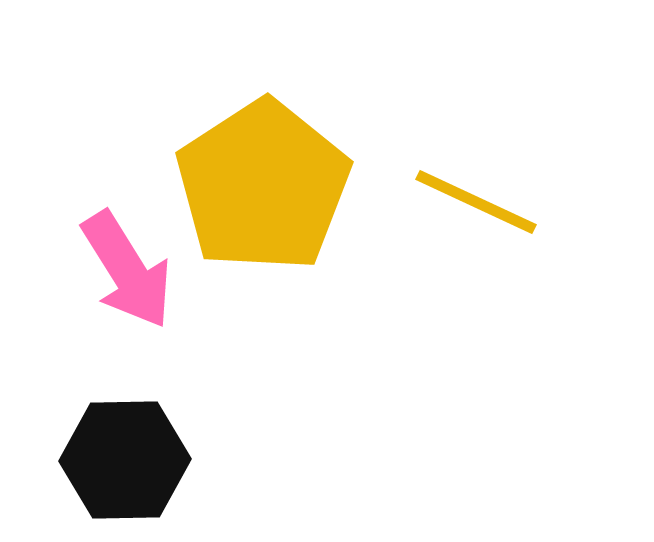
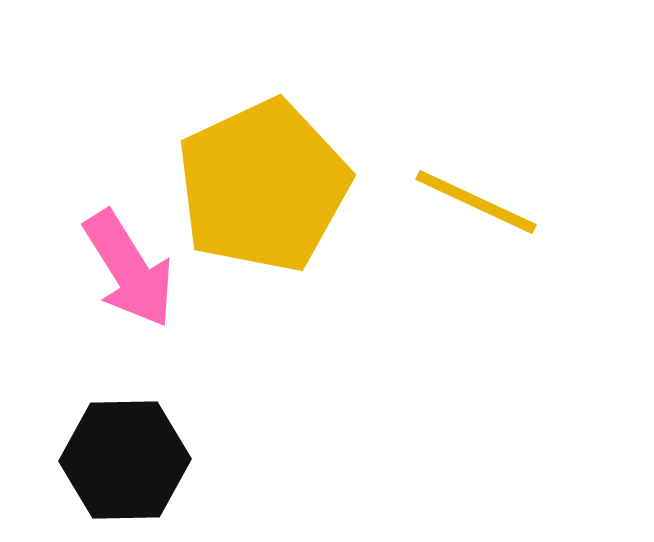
yellow pentagon: rotated 8 degrees clockwise
pink arrow: moved 2 px right, 1 px up
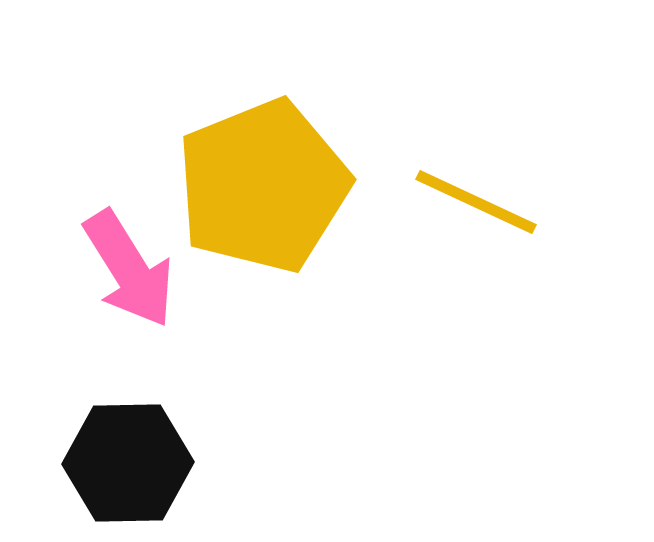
yellow pentagon: rotated 3 degrees clockwise
black hexagon: moved 3 px right, 3 px down
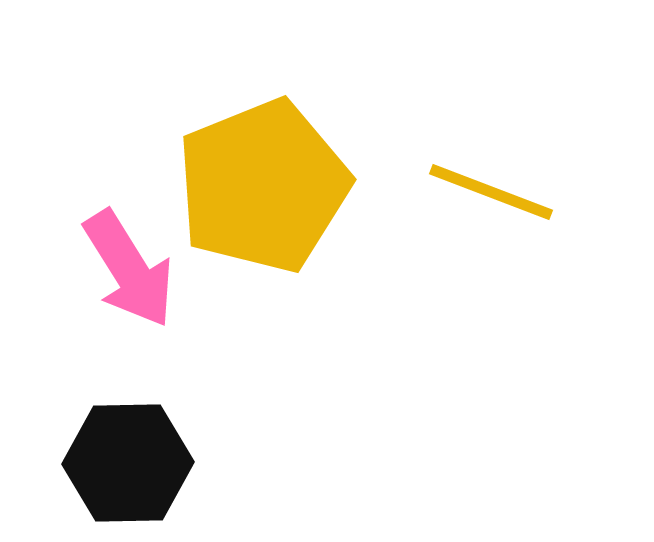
yellow line: moved 15 px right, 10 px up; rotated 4 degrees counterclockwise
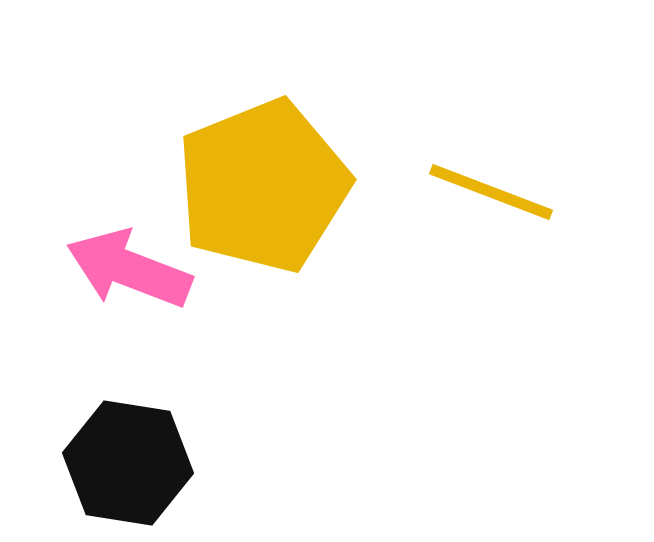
pink arrow: rotated 143 degrees clockwise
black hexagon: rotated 10 degrees clockwise
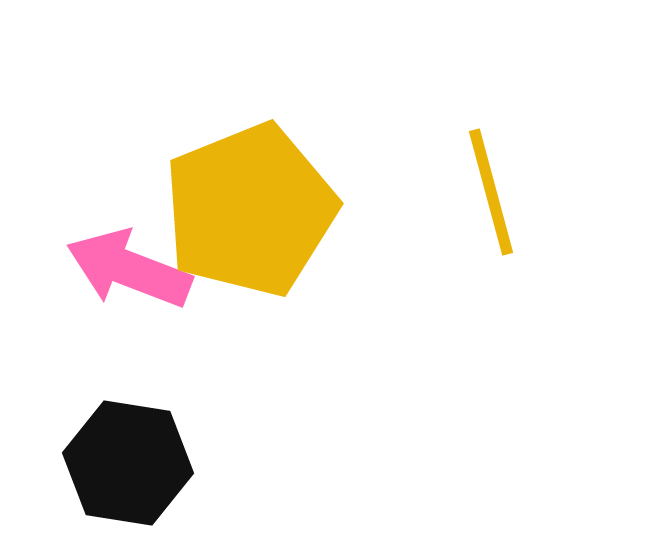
yellow pentagon: moved 13 px left, 24 px down
yellow line: rotated 54 degrees clockwise
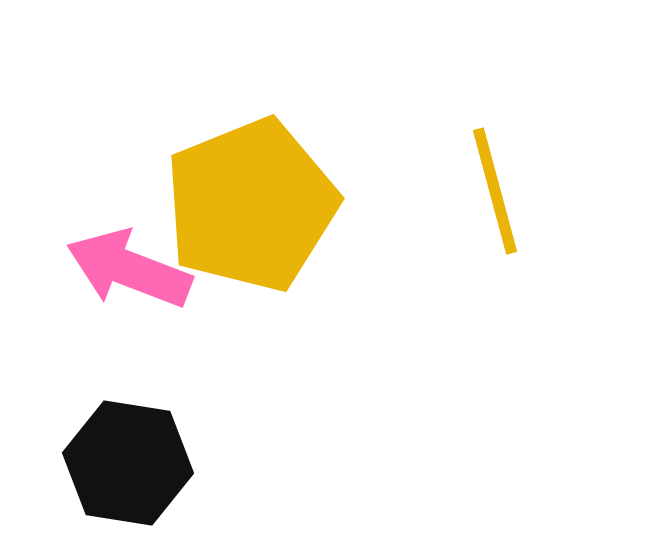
yellow line: moved 4 px right, 1 px up
yellow pentagon: moved 1 px right, 5 px up
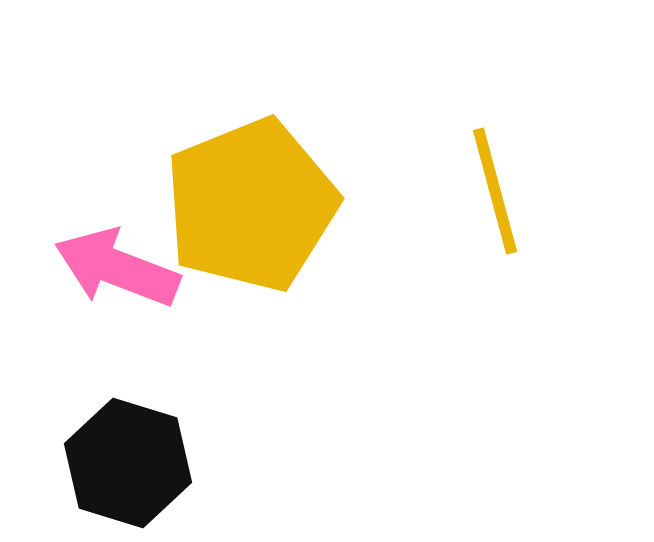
pink arrow: moved 12 px left, 1 px up
black hexagon: rotated 8 degrees clockwise
